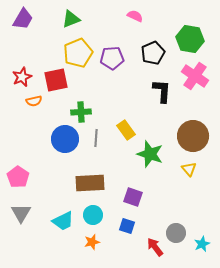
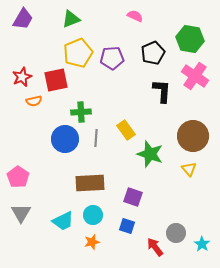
cyan star: rotated 14 degrees counterclockwise
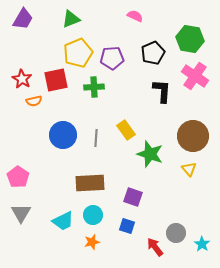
red star: moved 2 px down; rotated 18 degrees counterclockwise
green cross: moved 13 px right, 25 px up
blue circle: moved 2 px left, 4 px up
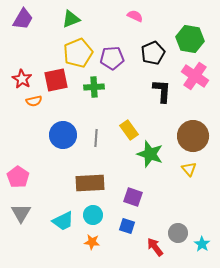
yellow rectangle: moved 3 px right
gray circle: moved 2 px right
orange star: rotated 21 degrees clockwise
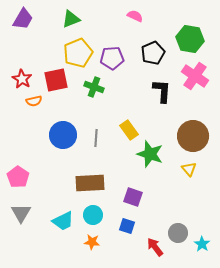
green cross: rotated 24 degrees clockwise
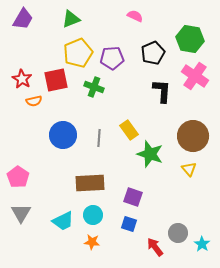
gray line: moved 3 px right
blue square: moved 2 px right, 2 px up
